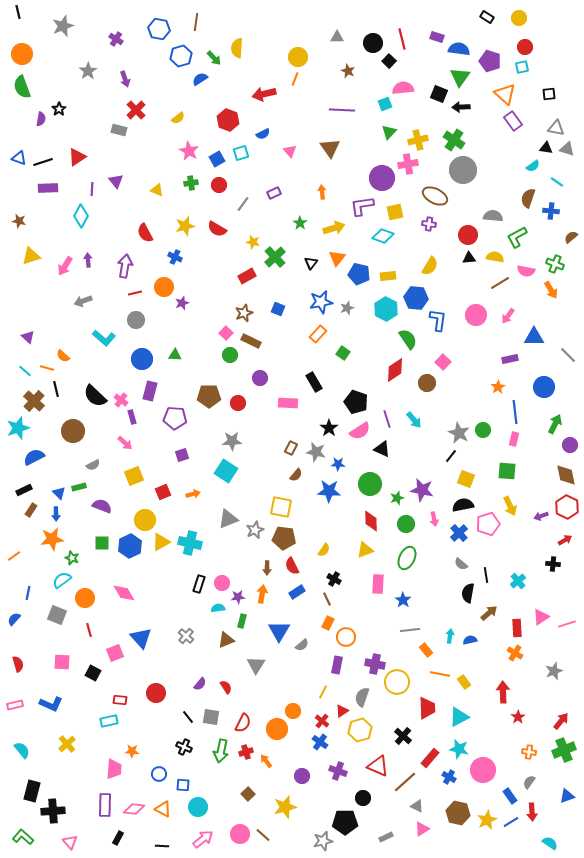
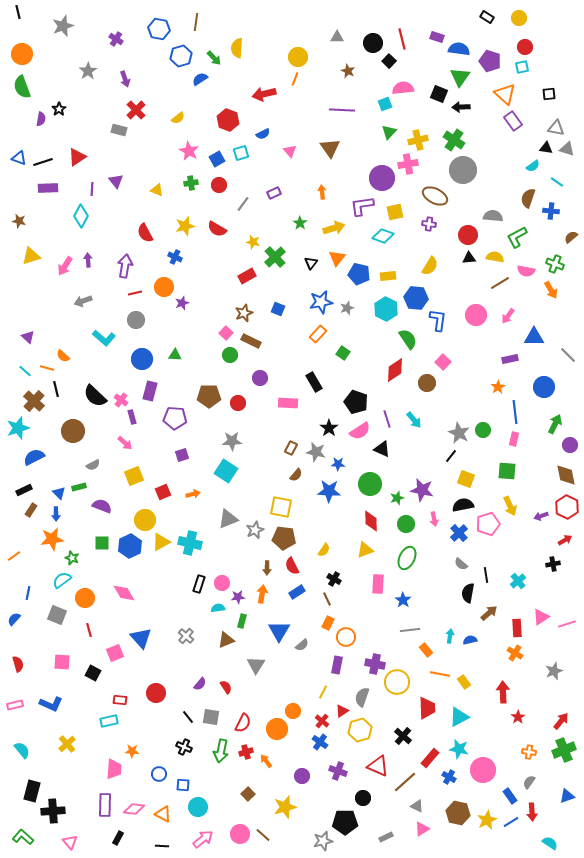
black cross at (553, 564): rotated 16 degrees counterclockwise
orange triangle at (163, 809): moved 5 px down
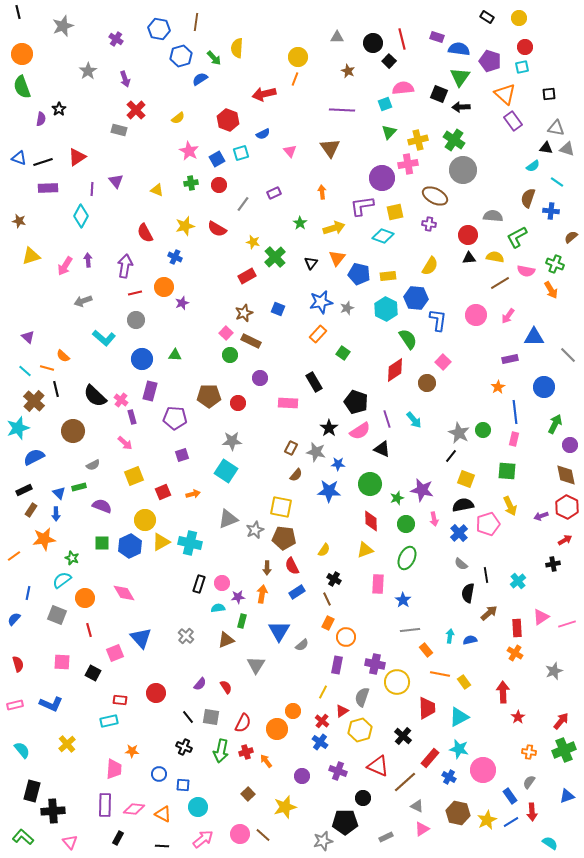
orange star at (52, 539): moved 8 px left
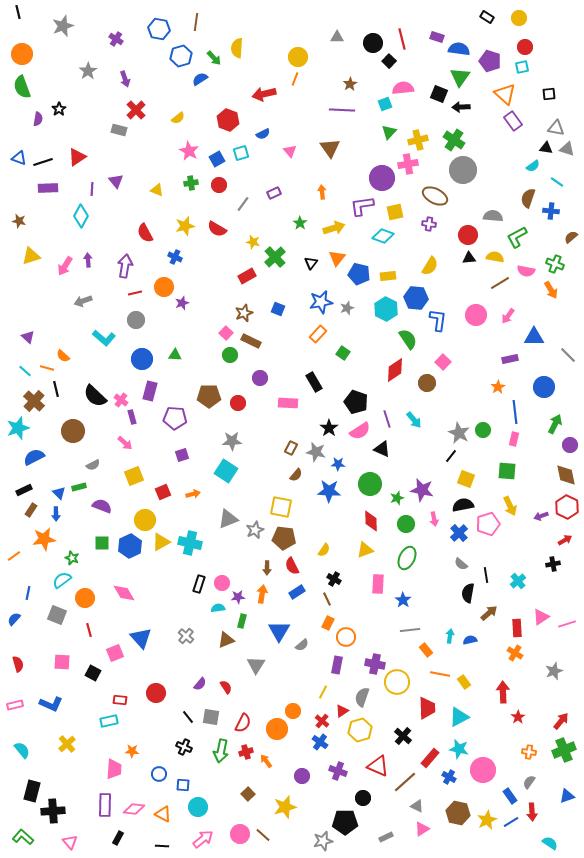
brown star at (348, 71): moved 2 px right, 13 px down; rotated 16 degrees clockwise
purple semicircle at (41, 119): moved 3 px left
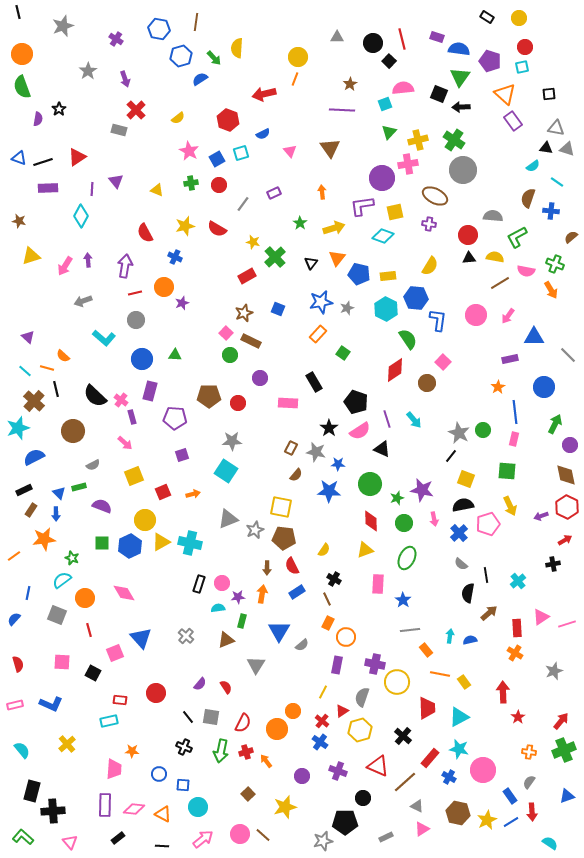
green circle at (406, 524): moved 2 px left, 1 px up
black rectangle at (118, 838): rotated 24 degrees clockwise
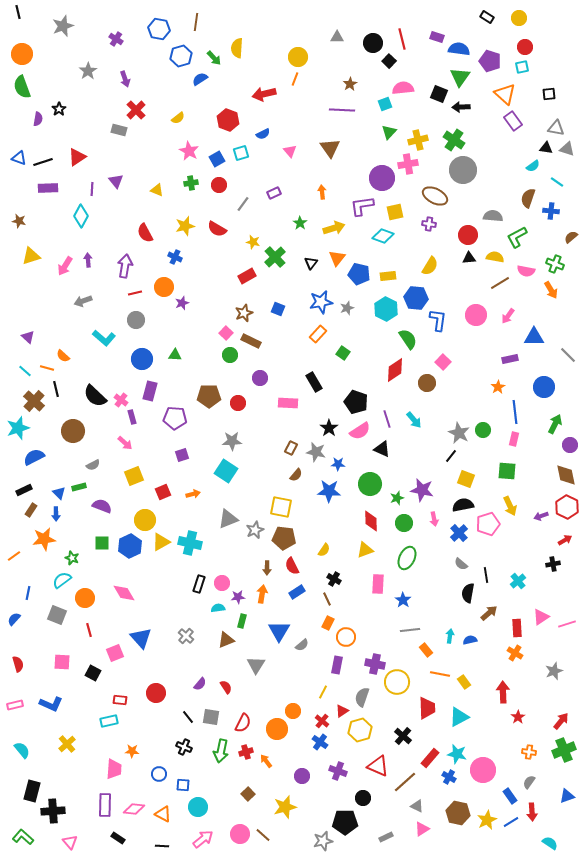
cyan star at (459, 749): moved 2 px left, 5 px down
black rectangle at (118, 838): rotated 72 degrees clockwise
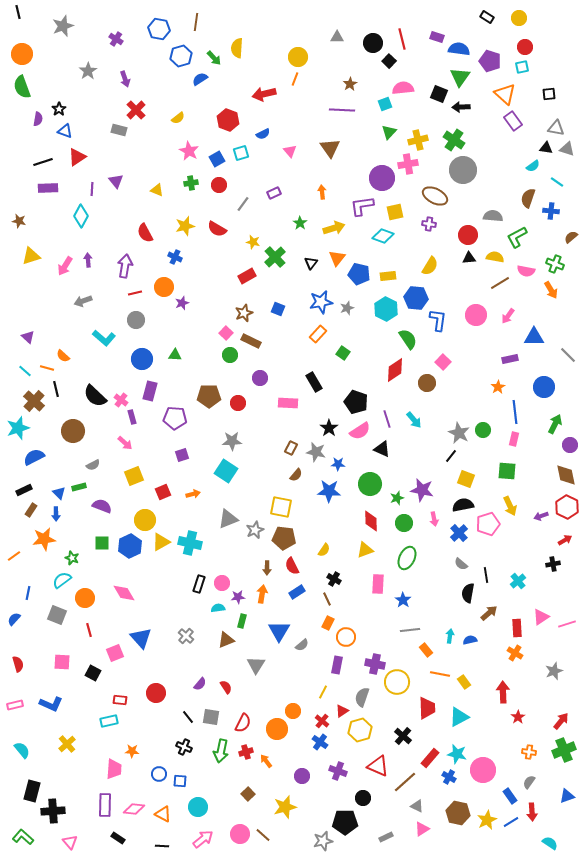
blue triangle at (19, 158): moved 46 px right, 27 px up
blue square at (183, 785): moved 3 px left, 4 px up
